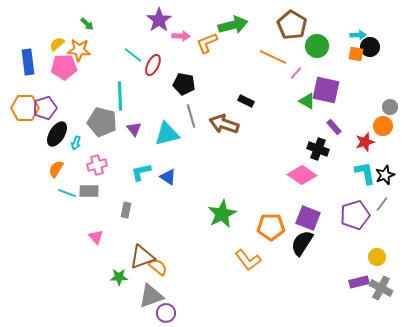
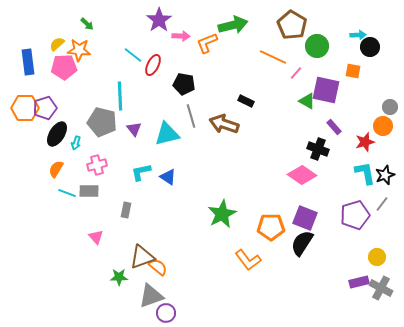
orange square at (356, 54): moved 3 px left, 17 px down
purple square at (308, 218): moved 3 px left
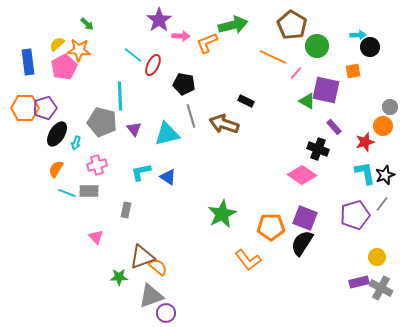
pink pentagon at (64, 67): rotated 25 degrees counterclockwise
orange square at (353, 71): rotated 21 degrees counterclockwise
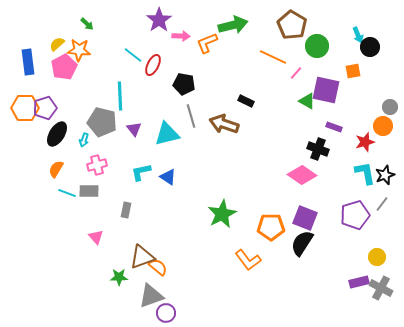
cyan arrow at (358, 35): rotated 70 degrees clockwise
purple rectangle at (334, 127): rotated 28 degrees counterclockwise
cyan arrow at (76, 143): moved 8 px right, 3 px up
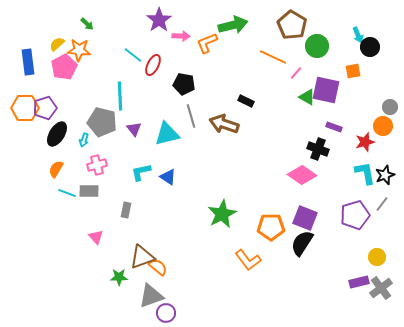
green triangle at (307, 101): moved 4 px up
gray cross at (381, 288): rotated 25 degrees clockwise
